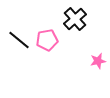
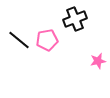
black cross: rotated 20 degrees clockwise
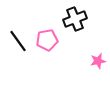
black line: moved 1 px left, 1 px down; rotated 15 degrees clockwise
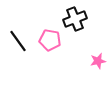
pink pentagon: moved 3 px right; rotated 20 degrees clockwise
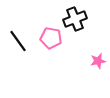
pink pentagon: moved 1 px right, 2 px up
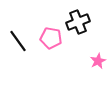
black cross: moved 3 px right, 3 px down
pink star: rotated 14 degrees counterclockwise
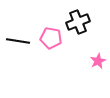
black line: rotated 45 degrees counterclockwise
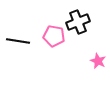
pink pentagon: moved 3 px right, 2 px up
pink star: rotated 21 degrees counterclockwise
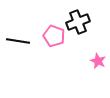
pink pentagon: rotated 10 degrees clockwise
